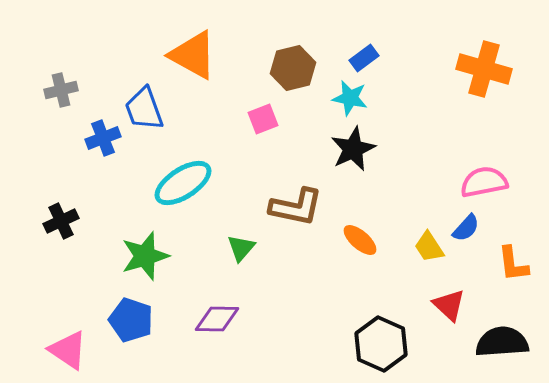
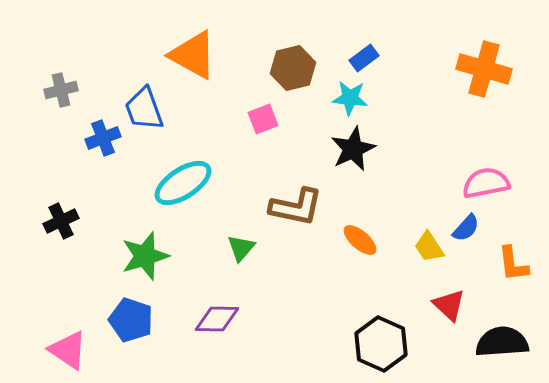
cyan star: rotated 6 degrees counterclockwise
pink semicircle: moved 2 px right, 1 px down
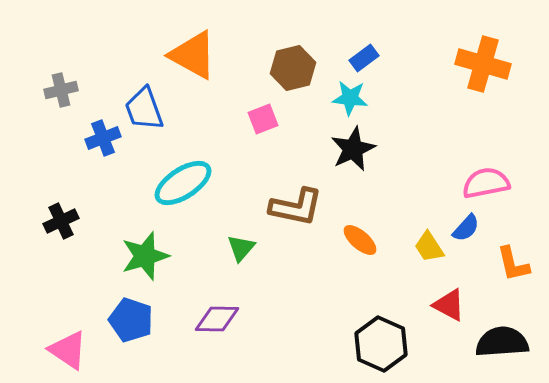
orange cross: moved 1 px left, 5 px up
orange L-shape: rotated 6 degrees counterclockwise
red triangle: rotated 15 degrees counterclockwise
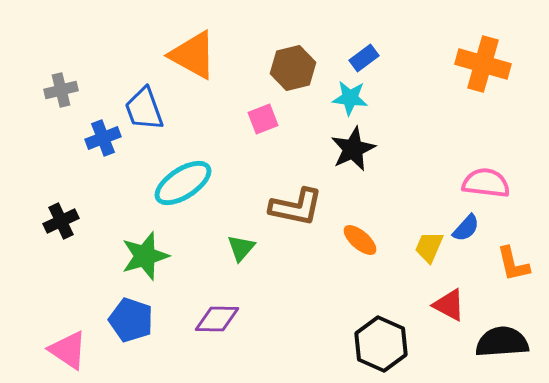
pink semicircle: rotated 18 degrees clockwise
yellow trapezoid: rotated 56 degrees clockwise
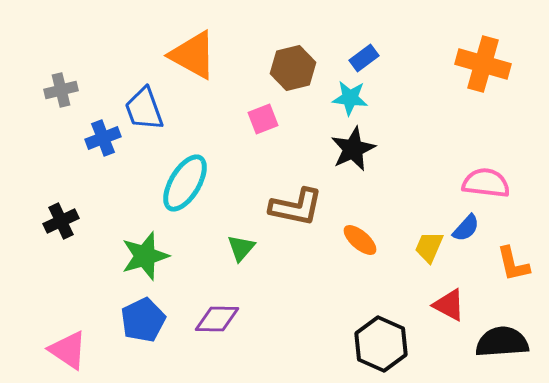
cyan ellipse: moved 2 px right; rotated 26 degrees counterclockwise
blue pentagon: moved 12 px right; rotated 27 degrees clockwise
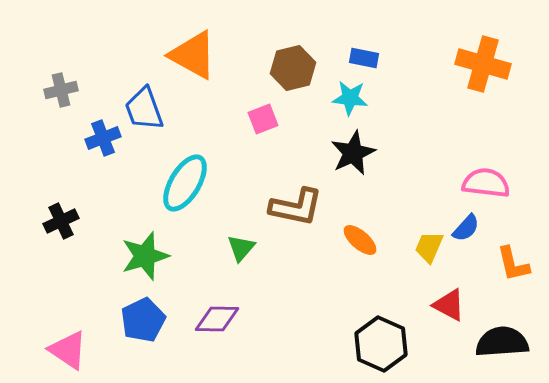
blue rectangle: rotated 48 degrees clockwise
black star: moved 4 px down
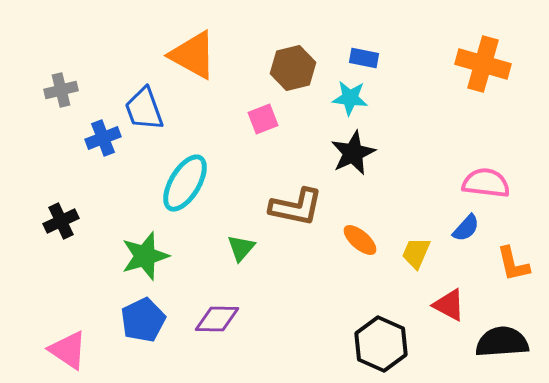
yellow trapezoid: moved 13 px left, 6 px down
